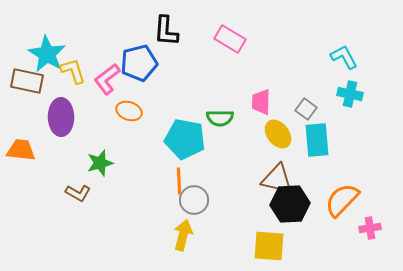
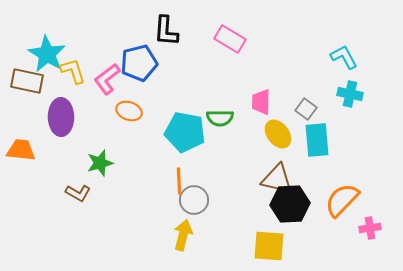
cyan pentagon: moved 7 px up
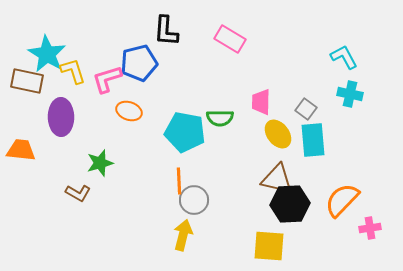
pink L-shape: rotated 20 degrees clockwise
cyan rectangle: moved 4 px left
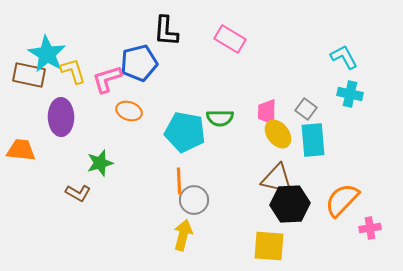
brown rectangle: moved 2 px right, 6 px up
pink trapezoid: moved 6 px right, 10 px down
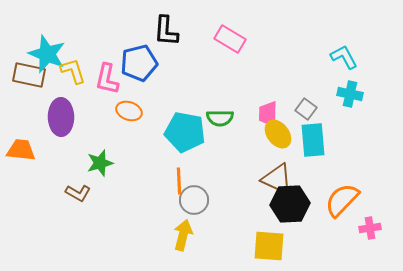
cyan star: rotated 9 degrees counterclockwise
pink L-shape: rotated 60 degrees counterclockwise
pink trapezoid: moved 1 px right, 2 px down
brown triangle: rotated 12 degrees clockwise
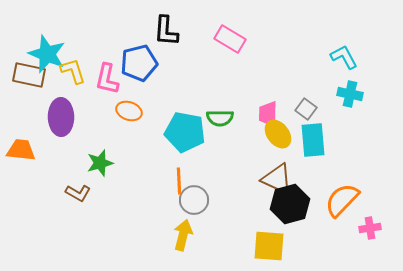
black hexagon: rotated 12 degrees counterclockwise
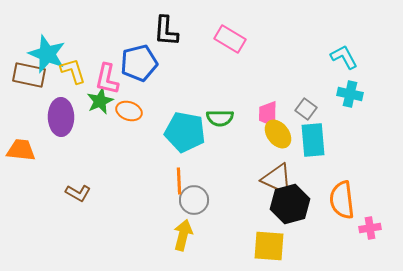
green star: moved 62 px up; rotated 8 degrees counterclockwise
orange semicircle: rotated 51 degrees counterclockwise
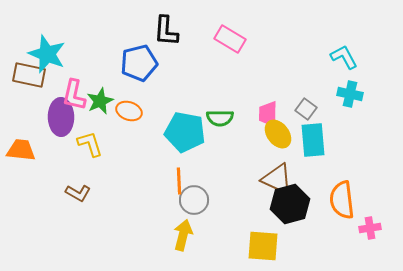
yellow L-shape: moved 17 px right, 73 px down
pink L-shape: moved 33 px left, 16 px down
yellow square: moved 6 px left
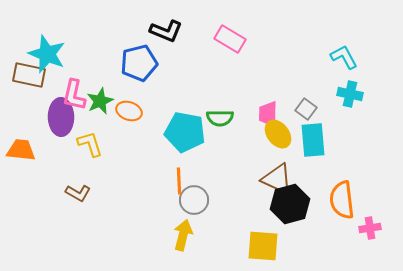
black L-shape: rotated 72 degrees counterclockwise
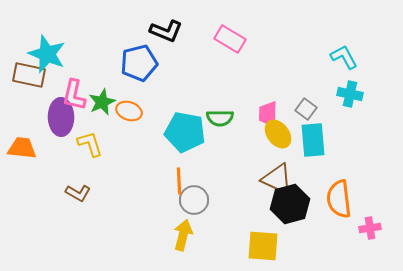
green star: moved 2 px right, 1 px down
orange trapezoid: moved 1 px right, 2 px up
orange semicircle: moved 3 px left, 1 px up
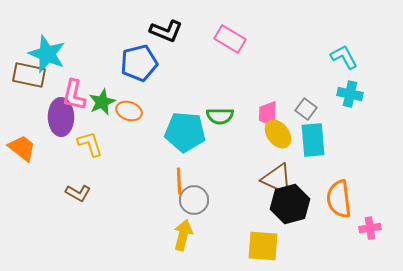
green semicircle: moved 2 px up
cyan pentagon: rotated 6 degrees counterclockwise
orange trapezoid: rotated 32 degrees clockwise
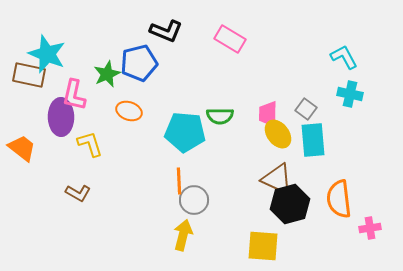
green star: moved 5 px right, 28 px up
